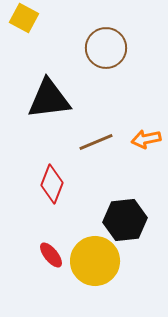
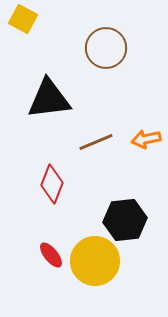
yellow square: moved 1 px left, 1 px down
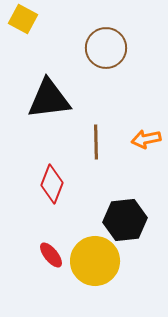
brown line: rotated 68 degrees counterclockwise
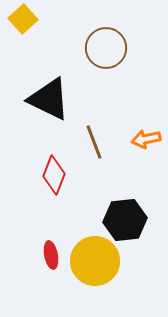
yellow square: rotated 20 degrees clockwise
black triangle: rotated 33 degrees clockwise
brown line: moved 2 px left; rotated 20 degrees counterclockwise
red diamond: moved 2 px right, 9 px up
red ellipse: rotated 28 degrees clockwise
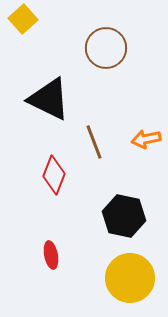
black hexagon: moved 1 px left, 4 px up; rotated 18 degrees clockwise
yellow circle: moved 35 px right, 17 px down
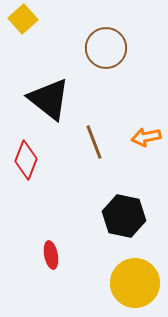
black triangle: rotated 12 degrees clockwise
orange arrow: moved 2 px up
red diamond: moved 28 px left, 15 px up
yellow circle: moved 5 px right, 5 px down
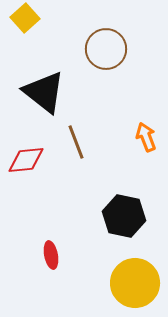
yellow square: moved 2 px right, 1 px up
brown circle: moved 1 px down
black triangle: moved 5 px left, 7 px up
orange arrow: rotated 80 degrees clockwise
brown line: moved 18 px left
red diamond: rotated 63 degrees clockwise
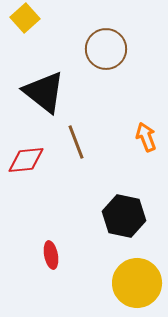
yellow circle: moved 2 px right
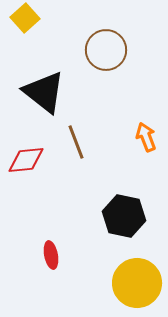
brown circle: moved 1 px down
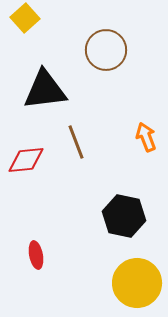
black triangle: moved 1 px right, 2 px up; rotated 45 degrees counterclockwise
red ellipse: moved 15 px left
